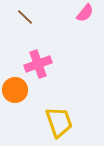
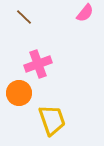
brown line: moved 1 px left
orange circle: moved 4 px right, 3 px down
yellow trapezoid: moved 7 px left, 2 px up
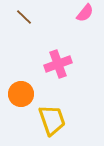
pink cross: moved 20 px right
orange circle: moved 2 px right, 1 px down
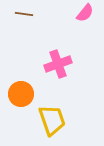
brown line: moved 3 px up; rotated 36 degrees counterclockwise
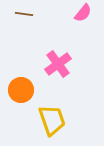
pink semicircle: moved 2 px left
pink cross: rotated 16 degrees counterclockwise
orange circle: moved 4 px up
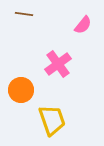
pink semicircle: moved 12 px down
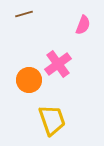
brown line: rotated 24 degrees counterclockwise
pink semicircle: rotated 18 degrees counterclockwise
orange circle: moved 8 px right, 10 px up
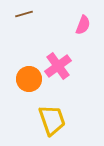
pink cross: moved 2 px down
orange circle: moved 1 px up
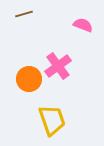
pink semicircle: rotated 90 degrees counterclockwise
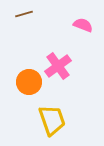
orange circle: moved 3 px down
